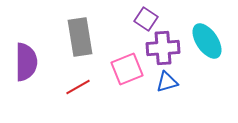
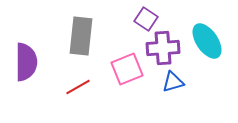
gray rectangle: moved 1 px right, 1 px up; rotated 15 degrees clockwise
blue triangle: moved 6 px right
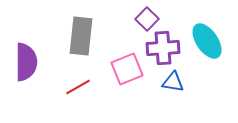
purple square: moved 1 px right; rotated 10 degrees clockwise
blue triangle: rotated 25 degrees clockwise
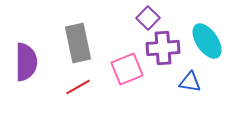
purple square: moved 1 px right, 1 px up
gray rectangle: moved 3 px left, 7 px down; rotated 18 degrees counterclockwise
blue triangle: moved 17 px right
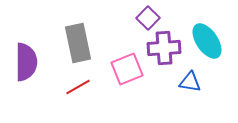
purple cross: moved 1 px right
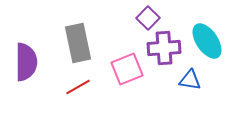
blue triangle: moved 2 px up
